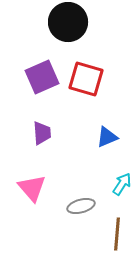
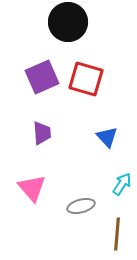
blue triangle: rotated 50 degrees counterclockwise
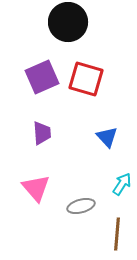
pink triangle: moved 4 px right
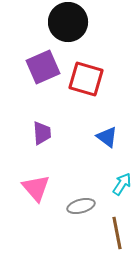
purple square: moved 1 px right, 10 px up
blue triangle: rotated 10 degrees counterclockwise
brown line: moved 1 px up; rotated 16 degrees counterclockwise
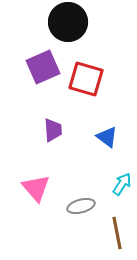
purple trapezoid: moved 11 px right, 3 px up
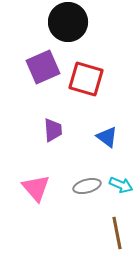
cyan arrow: moved 1 px left, 1 px down; rotated 80 degrees clockwise
gray ellipse: moved 6 px right, 20 px up
